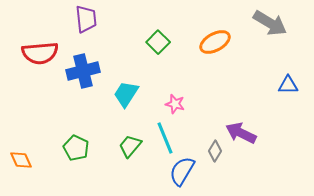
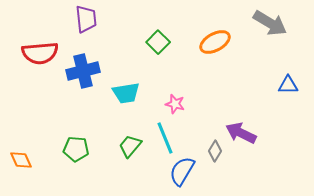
cyan trapezoid: moved 1 px up; rotated 132 degrees counterclockwise
green pentagon: moved 1 px down; rotated 20 degrees counterclockwise
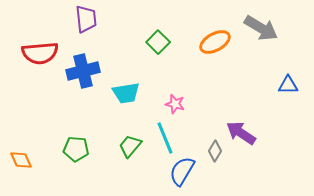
gray arrow: moved 9 px left, 5 px down
purple arrow: rotated 8 degrees clockwise
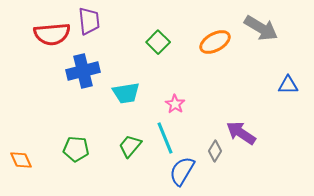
purple trapezoid: moved 3 px right, 2 px down
red semicircle: moved 12 px right, 19 px up
pink star: rotated 18 degrees clockwise
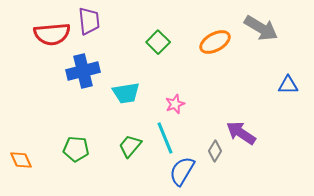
pink star: rotated 18 degrees clockwise
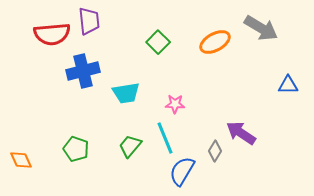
pink star: rotated 24 degrees clockwise
green pentagon: rotated 15 degrees clockwise
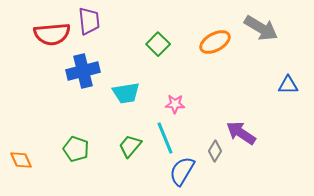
green square: moved 2 px down
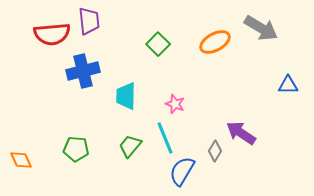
cyan trapezoid: moved 3 px down; rotated 100 degrees clockwise
pink star: rotated 18 degrees clockwise
green pentagon: rotated 15 degrees counterclockwise
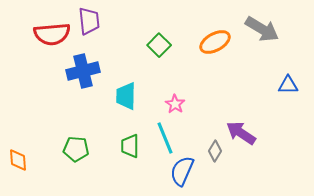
gray arrow: moved 1 px right, 1 px down
green square: moved 1 px right, 1 px down
pink star: rotated 12 degrees clockwise
green trapezoid: rotated 40 degrees counterclockwise
orange diamond: moved 3 px left; rotated 20 degrees clockwise
blue semicircle: rotated 8 degrees counterclockwise
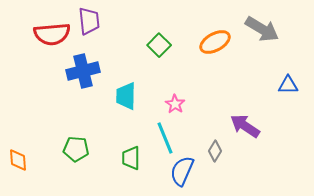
purple arrow: moved 4 px right, 7 px up
green trapezoid: moved 1 px right, 12 px down
